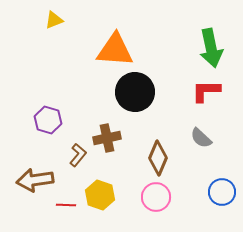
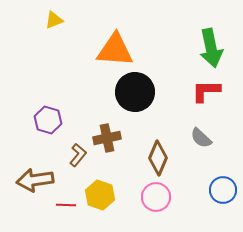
blue circle: moved 1 px right, 2 px up
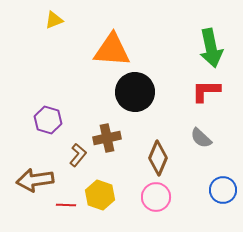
orange triangle: moved 3 px left
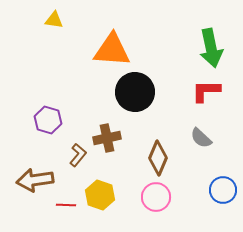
yellow triangle: rotated 30 degrees clockwise
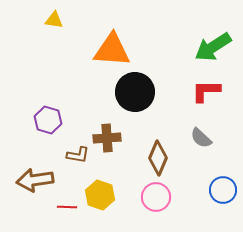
green arrow: moved 2 px right, 1 px up; rotated 69 degrees clockwise
brown cross: rotated 8 degrees clockwise
brown L-shape: rotated 60 degrees clockwise
red line: moved 1 px right, 2 px down
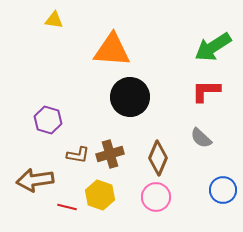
black circle: moved 5 px left, 5 px down
brown cross: moved 3 px right, 16 px down; rotated 12 degrees counterclockwise
red line: rotated 12 degrees clockwise
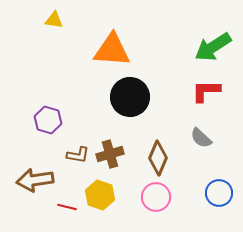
blue circle: moved 4 px left, 3 px down
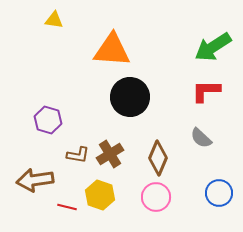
brown cross: rotated 16 degrees counterclockwise
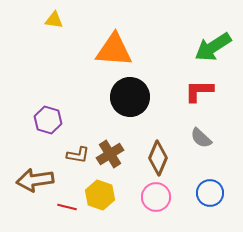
orange triangle: moved 2 px right
red L-shape: moved 7 px left
blue circle: moved 9 px left
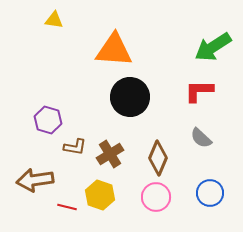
brown L-shape: moved 3 px left, 8 px up
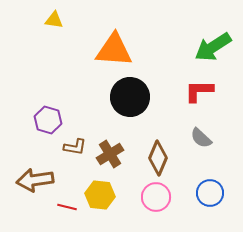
yellow hexagon: rotated 12 degrees counterclockwise
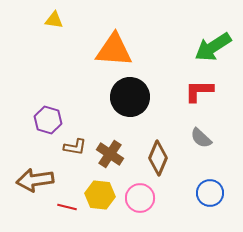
brown cross: rotated 24 degrees counterclockwise
pink circle: moved 16 px left, 1 px down
